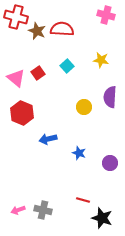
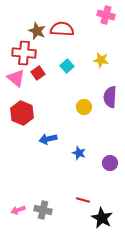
red cross: moved 8 px right, 36 px down; rotated 10 degrees counterclockwise
black star: rotated 10 degrees clockwise
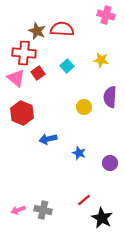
red line: moved 1 px right; rotated 56 degrees counterclockwise
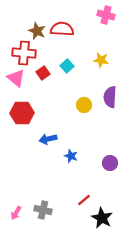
red square: moved 5 px right
yellow circle: moved 2 px up
red hexagon: rotated 25 degrees counterclockwise
blue star: moved 8 px left, 3 px down
pink arrow: moved 2 px left, 3 px down; rotated 40 degrees counterclockwise
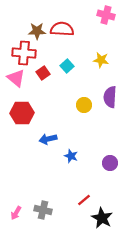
brown star: rotated 24 degrees counterclockwise
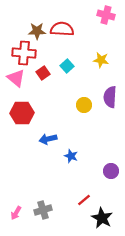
purple circle: moved 1 px right, 8 px down
gray cross: rotated 30 degrees counterclockwise
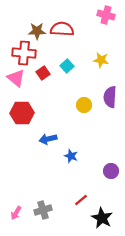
red line: moved 3 px left
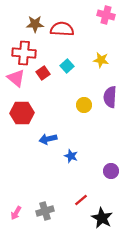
brown star: moved 2 px left, 7 px up
gray cross: moved 2 px right, 1 px down
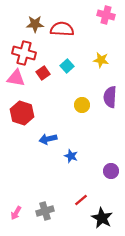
red cross: rotated 10 degrees clockwise
pink triangle: rotated 30 degrees counterclockwise
yellow circle: moved 2 px left
red hexagon: rotated 20 degrees clockwise
